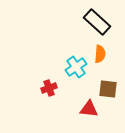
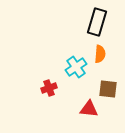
black rectangle: rotated 64 degrees clockwise
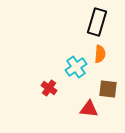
red cross: rotated 35 degrees counterclockwise
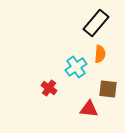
black rectangle: moved 1 px left, 1 px down; rotated 24 degrees clockwise
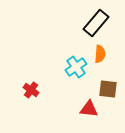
red cross: moved 18 px left, 2 px down
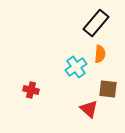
red cross: rotated 21 degrees counterclockwise
red triangle: rotated 36 degrees clockwise
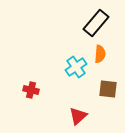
red triangle: moved 11 px left, 7 px down; rotated 36 degrees clockwise
